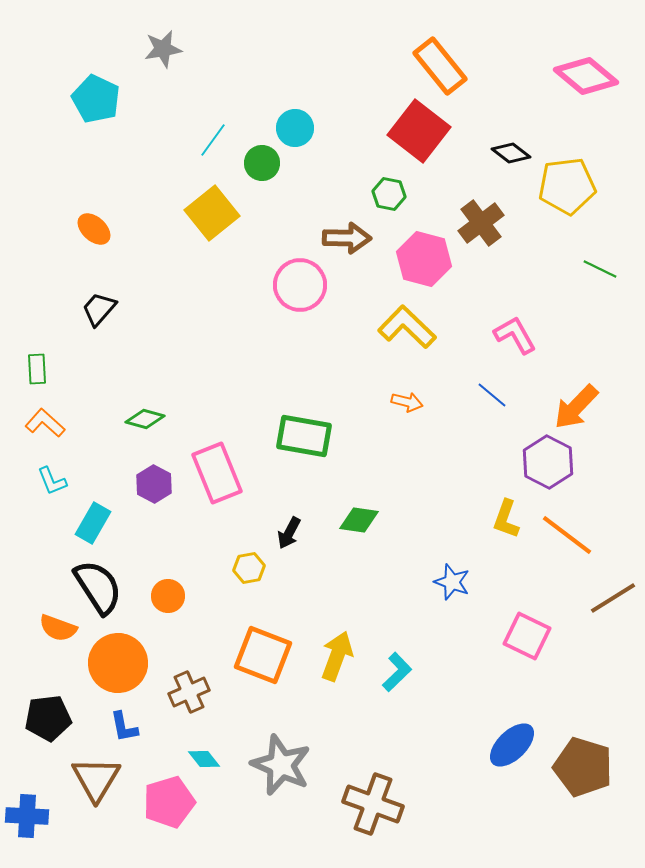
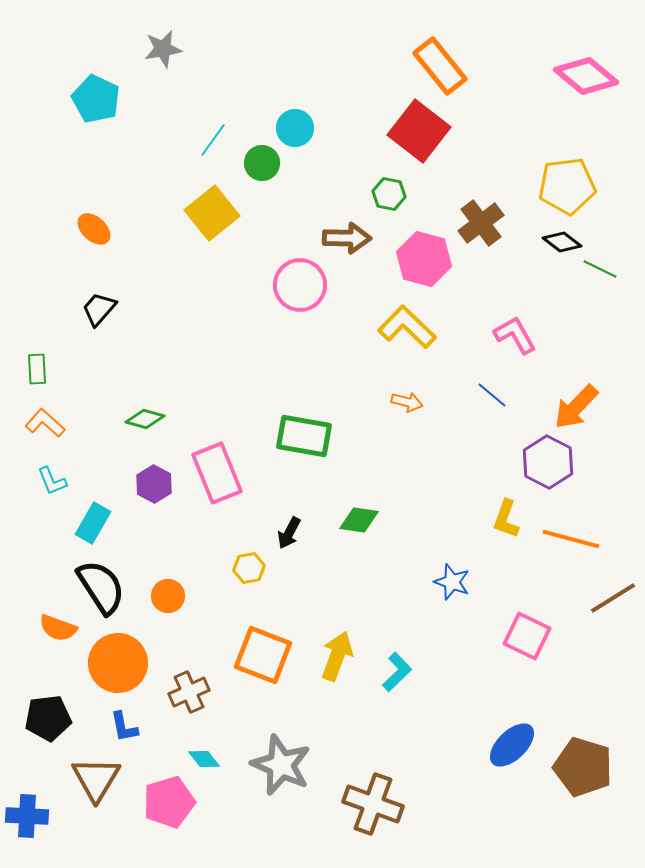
black diamond at (511, 153): moved 51 px right, 89 px down
orange line at (567, 535): moved 4 px right, 4 px down; rotated 22 degrees counterclockwise
black semicircle at (98, 587): moved 3 px right
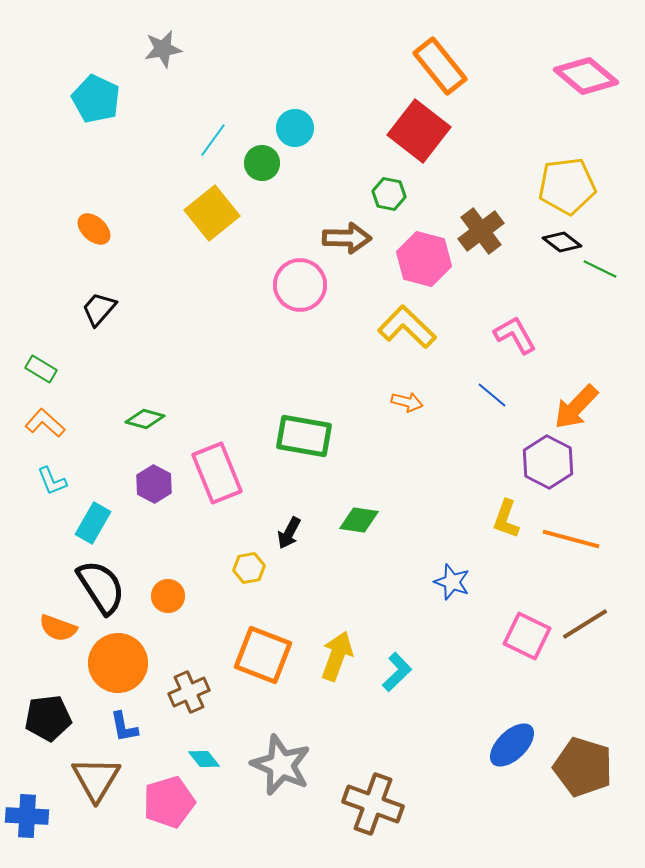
brown cross at (481, 223): moved 8 px down
green rectangle at (37, 369): moved 4 px right; rotated 56 degrees counterclockwise
brown line at (613, 598): moved 28 px left, 26 px down
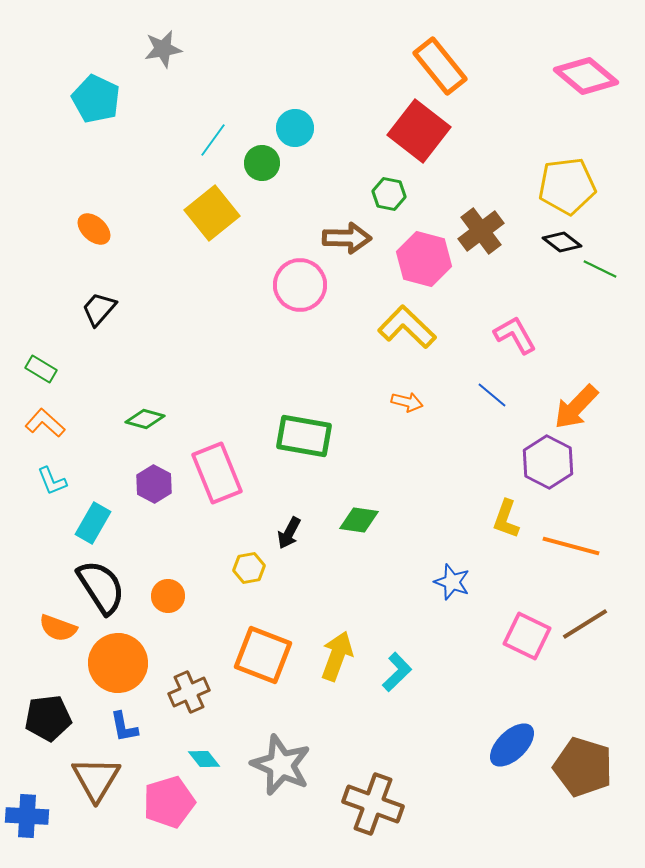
orange line at (571, 539): moved 7 px down
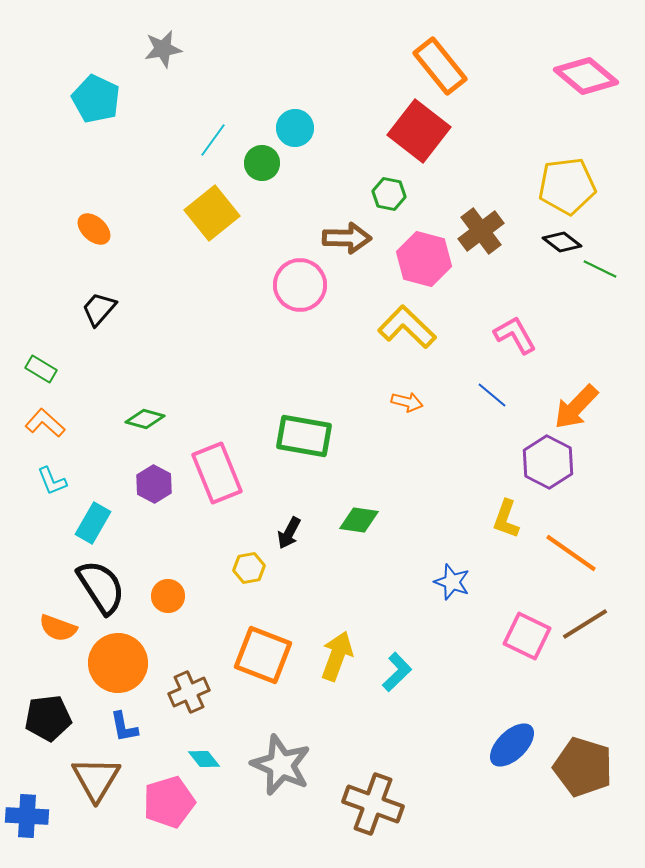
orange line at (571, 546): moved 7 px down; rotated 20 degrees clockwise
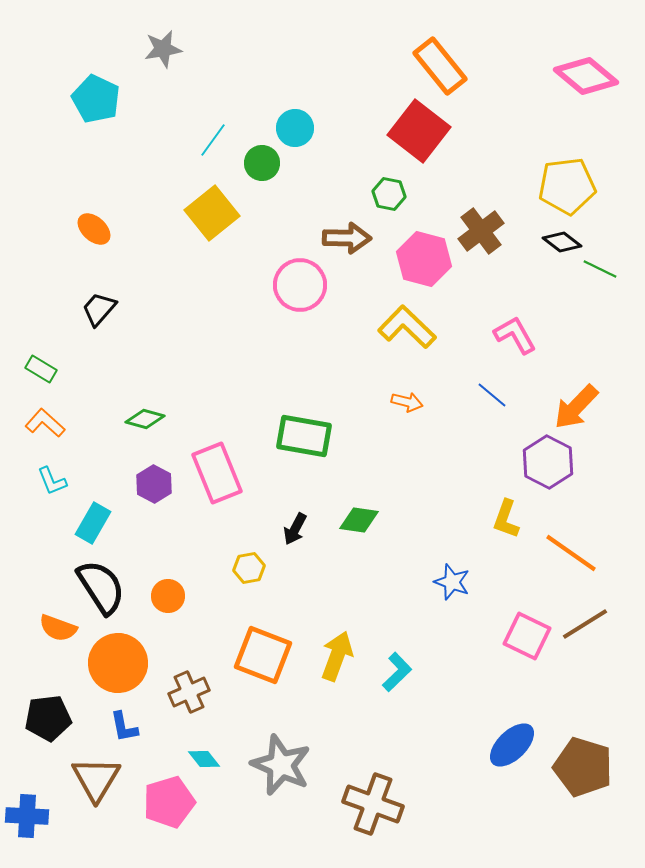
black arrow at (289, 533): moved 6 px right, 4 px up
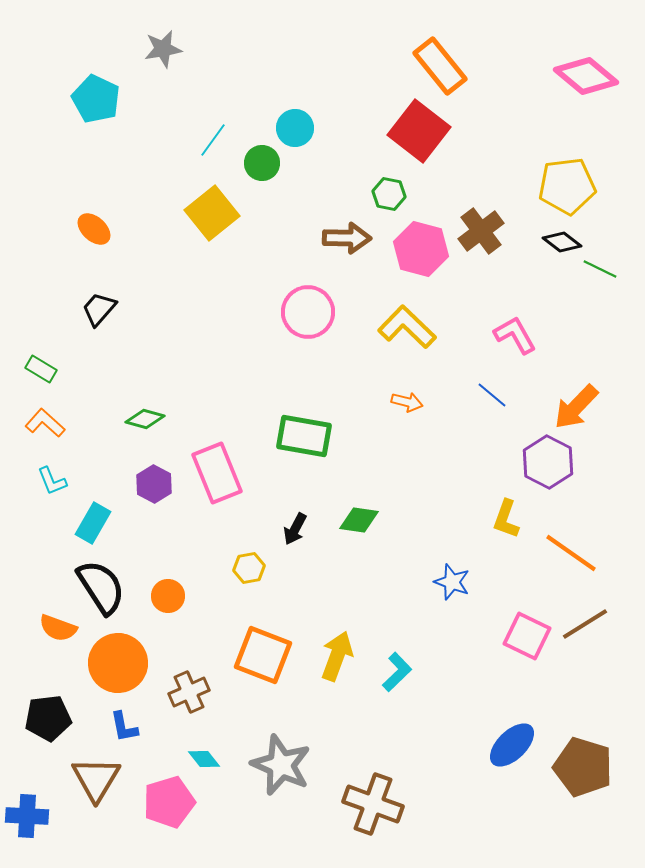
pink hexagon at (424, 259): moved 3 px left, 10 px up
pink circle at (300, 285): moved 8 px right, 27 px down
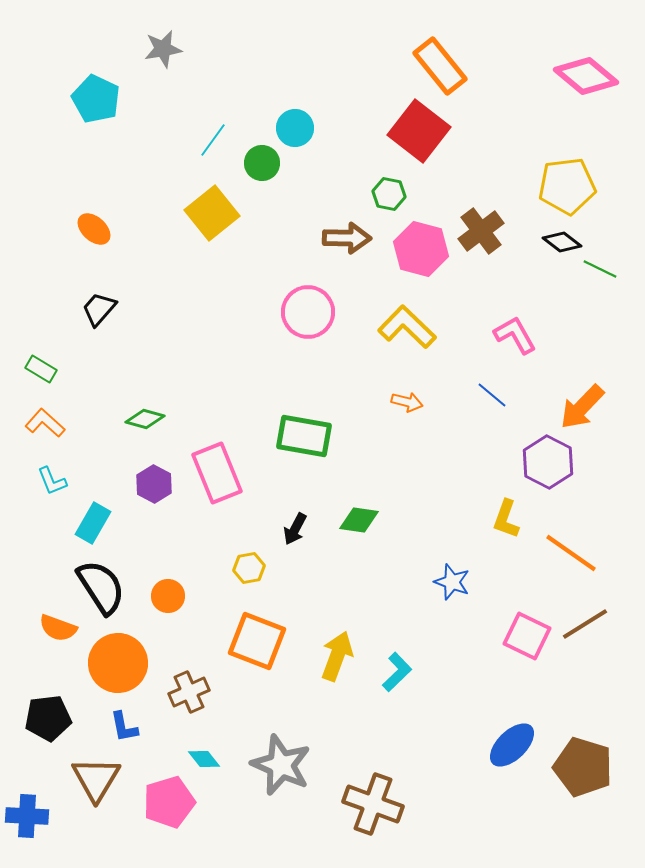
orange arrow at (576, 407): moved 6 px right
orange square at (263, 655): moved 6 px left, 14 px up
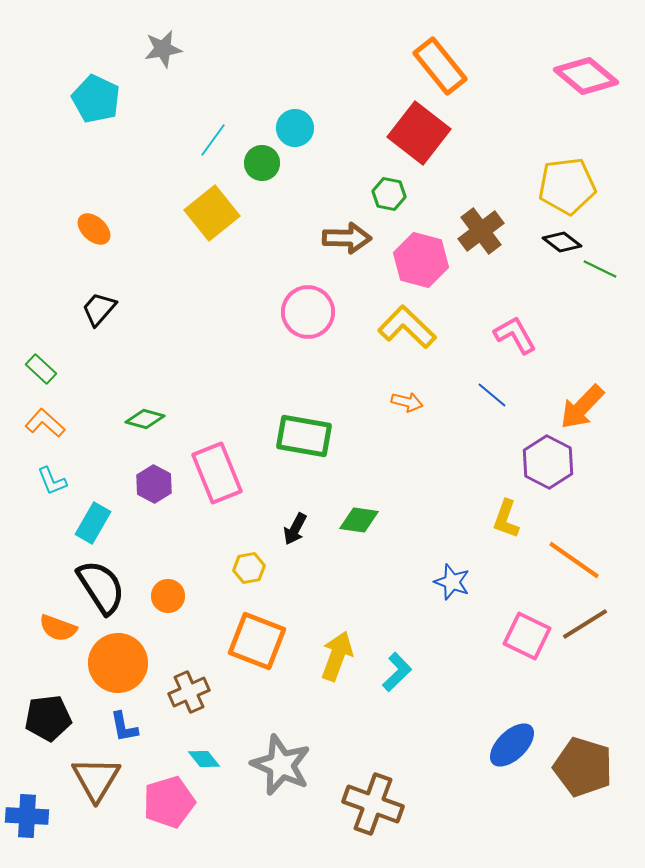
red square at (419, 131): moved 2 px down
pink hexagon at (421, 249): moved 11 px down
green rectangle at (41, 369): rotated 12 degrees clockwise
orange line at (571, 553): moved 3 px right, 7 px down
